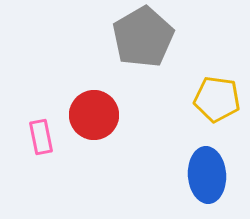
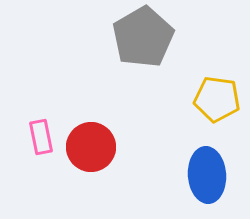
red circle: moved 3 px left, 32 px down
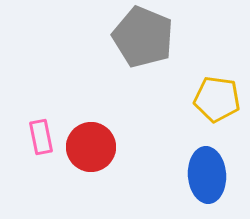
gray pentagon: rotated 20 degrees counterclockwise
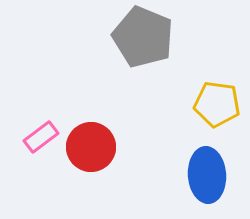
yellow pentagon: moved 5 px down
pink rectangle: rotated 64 degrees clockwise
